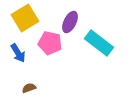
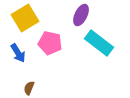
purple ellipse: moved 11 px right, 7 px up
brown semicircle: rotated 48 degrees counterclockwise
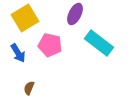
purple ellipse: moved 6 px left, 1 px up
pink pentagon: moved 2 px down
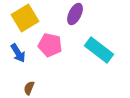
cyan rectangle: moved 7 px down
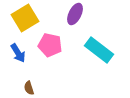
brown semicircle: rotated 40 degrees counterclockwise
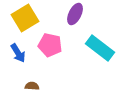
cyan rectangle: moved 1 px right, 2 px up
brown semicircle: moved 3 px right, 2 px up; rotated 112 degrees clockwise
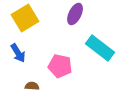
pink pentagon: moved 10 px right, 21 px down
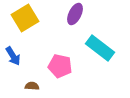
blue arrow: moved 5 px left, 3 px down
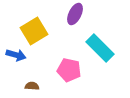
yellow square: moved 9 px right, 13 px down
cyan rectangle: rotated 8 degrees clockwise
blue arrow: moved 3 px right, 1 px up; rotated 42 degrees counterclockwise
pink pentagon: moved 9 px right, 4 px down
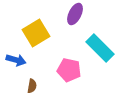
yellow square: moved 2 px right, 2 px down
blue arrow: moved 5 px down
brown semicircle: rotated 96 degrees clockwise
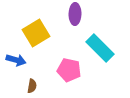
purple ellipse: rotated 25 degrees counterclockwise
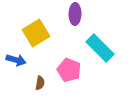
pink pentagon: rotated 10 degrees clockwise
brown semicircle: moved 8 px right, 3 px up
